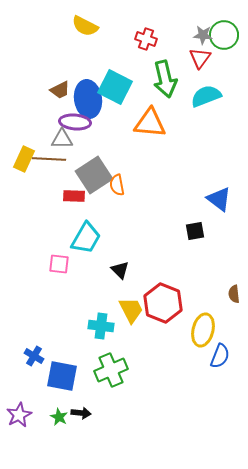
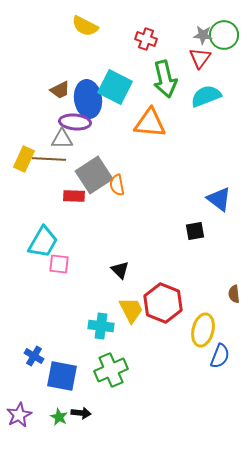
cyan trapezoid: moved 43 px left, 4 px down
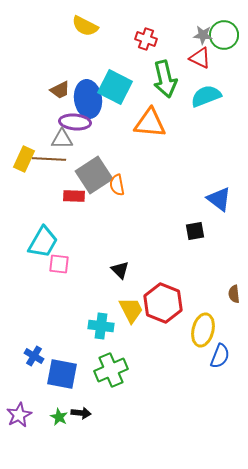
red triangle: rotated 40 degrees counterclockwise
blue square: moved 2 px up
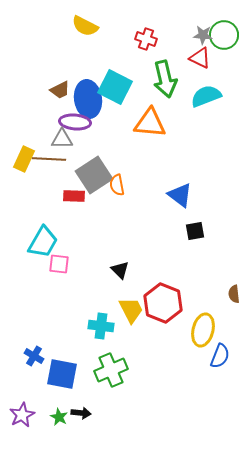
blue triangle: moved 39 px left, 4 px up
purple star: moved 3 px right
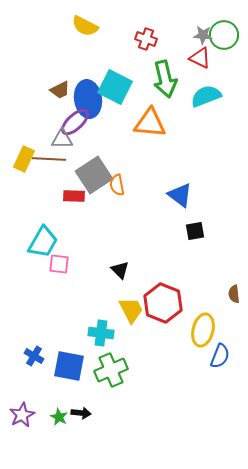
purple ellipse: rotated 48 degrees counterclockwise
cyan cross: moved 7 px down
blue square: moved 7 px right, 8 px up
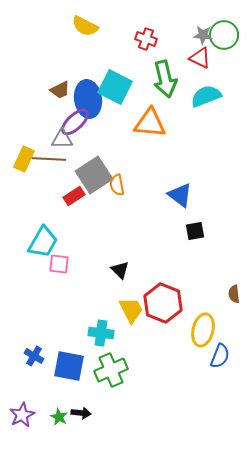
red rectangle: rotated 35 degrees counterclockwise
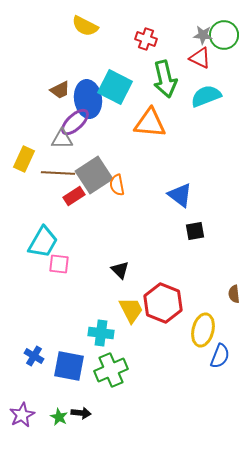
brown line: moved 9 px right, 14 px down
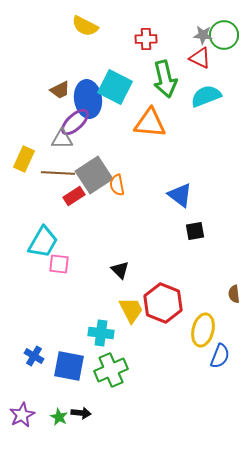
red cross: rotated 20 degrees counterclockwise
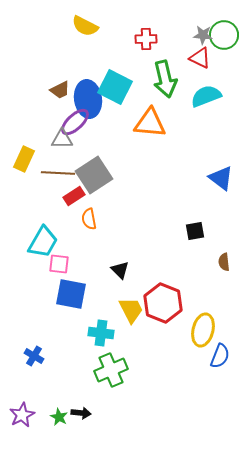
orange semicircle: moved 28 px left, 34 px down
blue triangle: moved 41 px right, 17 px up
brown semicircle: moved 10 px left, 32 px up
blue square: moved 2 px right, 72 px up
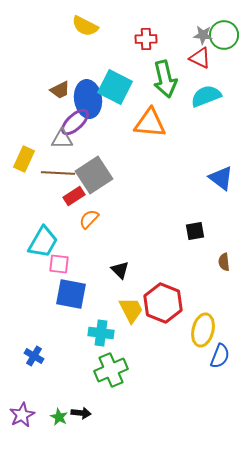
orange semicircle: rotated 55 degrees clockwise
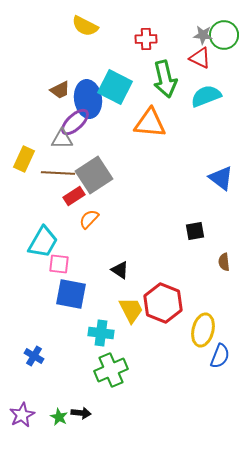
black triangle: rotated 12 degrees counterclockwise
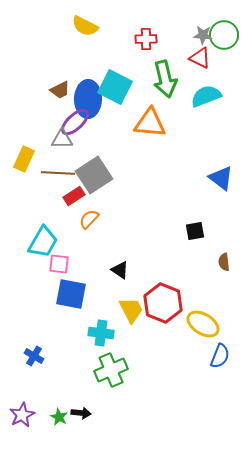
blue ellipse: rotated 9 degrees clockwise
yellow ellipse: moved 6 px up; rotated 72 degrees counterclockwise
